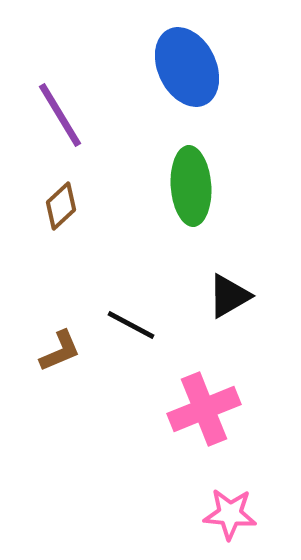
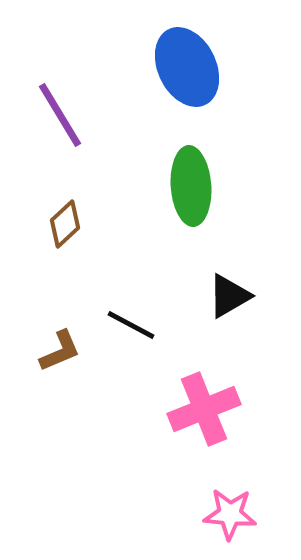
brown diamond: moved 4 px right, 18 px down
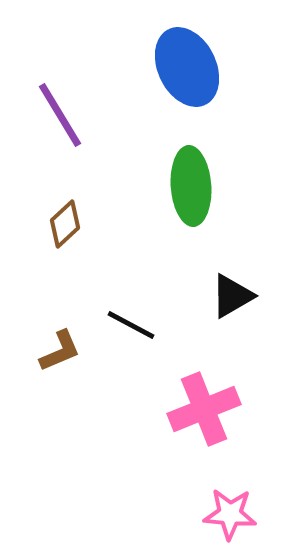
black triangle: moved 3 px right
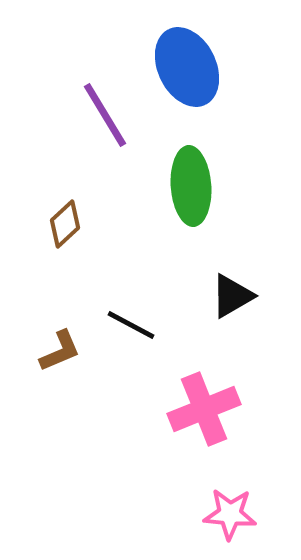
purple line: moved 45 px right
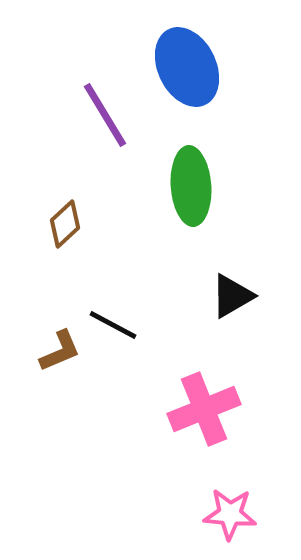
black line: moved 18 px left
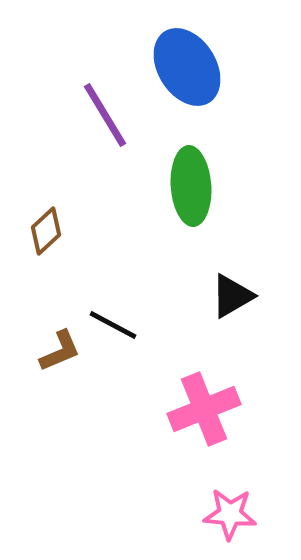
blue ellipse: rotated 6 degrees counterclockwise
brown diamond: moved 19 px left, 7 px down
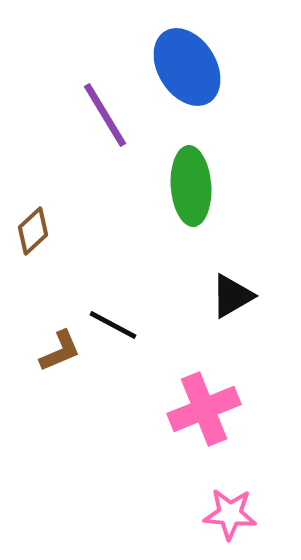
brown diamond: moved 13 px left
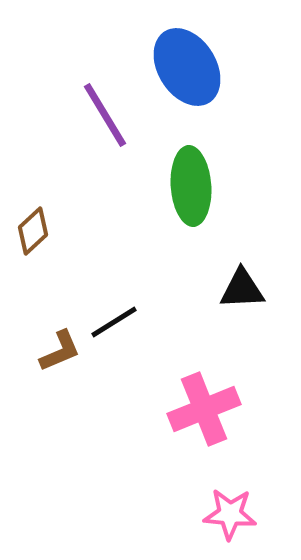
black triangle: moved 10 px right, 7 px up; rotated 27 degrees clockwise
black line: moved 1 px right, 3 px up; rotated 60 degrees counterclockwise
